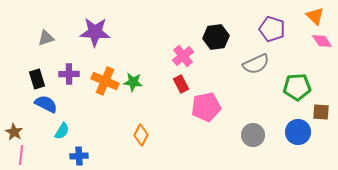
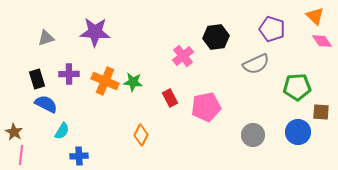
red rectangle: moved 11 px left, 14 px down
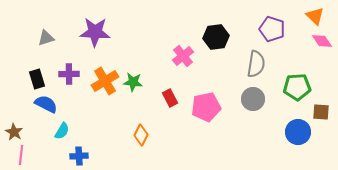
gray semicircle: rotated 56 degrees counterclockwise
orange cross: rotated 36 degrees clockwise
gray circle: moved 36 px up
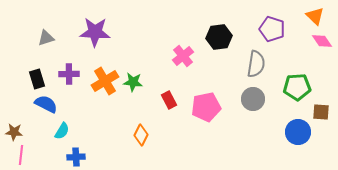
black hexagon: moved 3 px right
red rectangle: moved 1 px left, 2 px down
brown star: rotated 24 degrees counterclockwise
blue cross: moved 3 px left, 1 px down
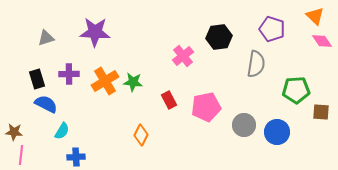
green pentagon: moved 1 px left, 3 px down
gray circle: moved 9 px left, 26 px down
blue circle: moved 21 px left
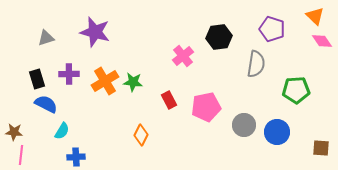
purple star: rotated 12 degrees clockwise
brown square: moved 36 px down
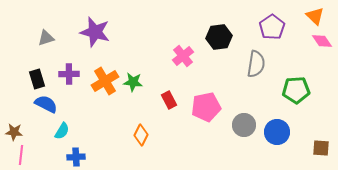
purple pentagon: moved 2 px up; rotated 20 degrees clockwise
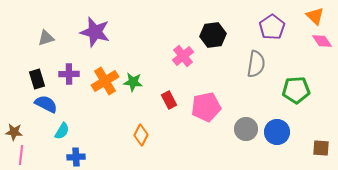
black hexagon: moved 6 px left, 2 px up
gray circle: moved 2 px right, 4 px down
